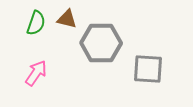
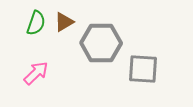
brown triangle: moved 3 px left, 3 px down; rotated 45 degrees counterclockwise
gray square: moved 5 px left
pink arrow: rotated 12 degrees clockwise
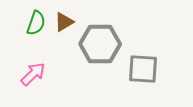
gray hexagon: moved 1 px left, 1 px down
pink arrow: moved 3 px left, 1 px down
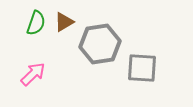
gray hexagon: rotated 9 degrees counterclockwise
gray square: moved 1 px left, 1 px up
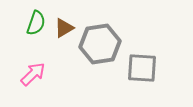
brown triangle: moved 6 px down
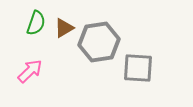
gray hexagon: moved 1 px left, 2 px up
gray square: moved 4 px left
pink arrow: moved 3 px left, 3 px up
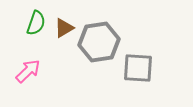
pink arrow: moved 2 px left
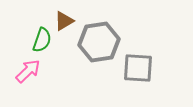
green semicircle: moved 6 px right, 17 px down
brown triangle: moved 7 px up
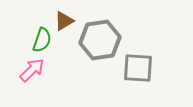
gray hexagon: moved 1 px right, 2 px up
pink arrow: moved 4 px right, 1 px up
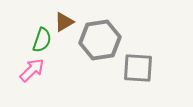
brown triangle: moved 1 px down
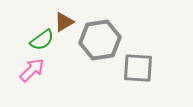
green semicircle: rotated 35 degrees clockwise
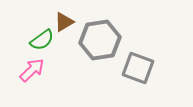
gray square: rotated 16 degrees clockwise
